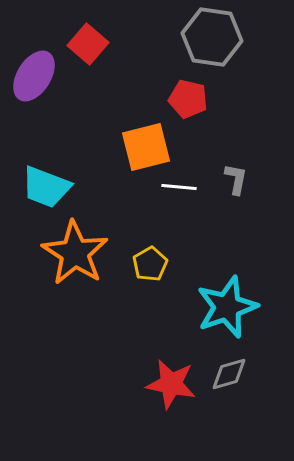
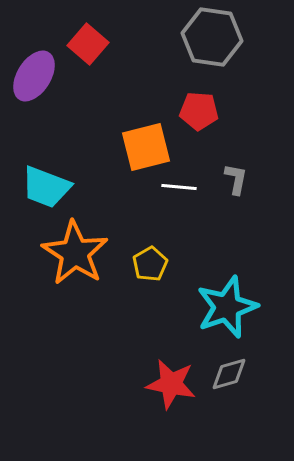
red pentagon: moved 11 px right, 12 px down; rotated 9 degrees counterclockwise
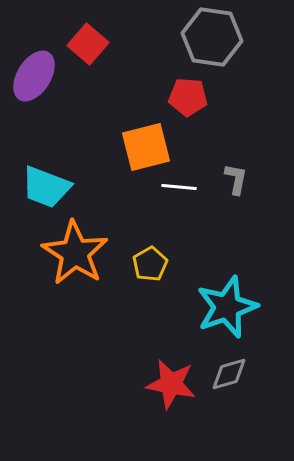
red pentagon: moved 11 px left, 14 px up
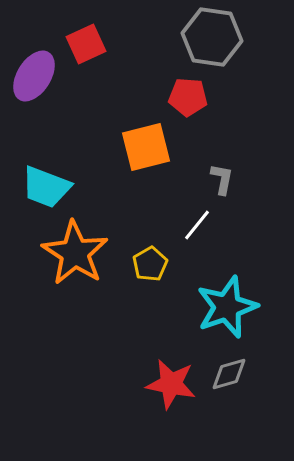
red square: moved 2 px left; rotated 24 degrees clockwise
gray L-shape: moved 14 px left
white line: moved 18 px right, 38 px down; rotated 56 degrees counterclockwise
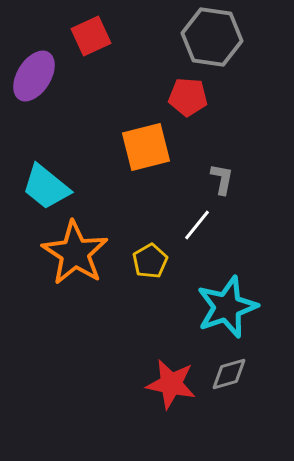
red square: moved 5 px right, 8 px up
cyan trapezoid: rotated 18 degrees clockwise
yellow pentagon: moved 3 px up
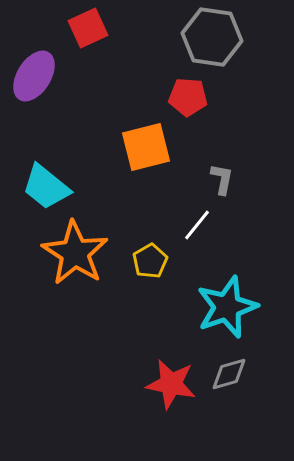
red square: moved 3 px left, 8 px up
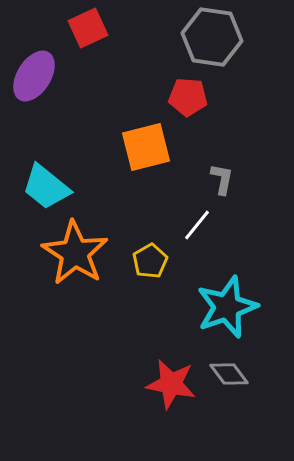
gray diamond: rotated 69 degrees clockwise
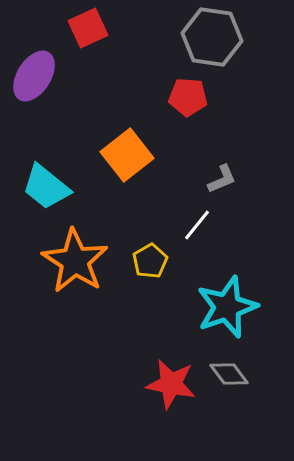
orange square: moved 19 px left, 8 px down; rotated 24 degrees counterclockwise
gray L-shape: rotated 56 degrees clockwise
orange star: moved 8 px down
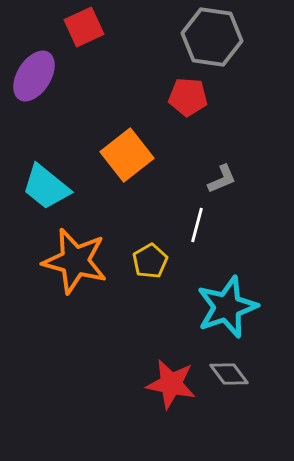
red square: moved 4 px left, 1 px up
white line: rotated 24 degrees counterclockwise
orange star: rotated 18 degrees counterclockwise
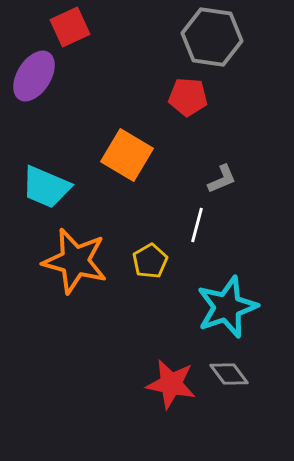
red square: moved 14 px left
orange square: rotated 21 degrees counterclockwise
cyan trapezoid: rotated 16 degrees counterclockwise
